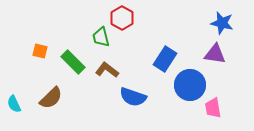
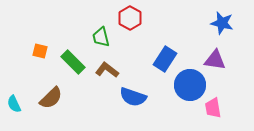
red hexagon: moved 8 px right
purple triangle: moved 6 px down
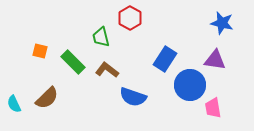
brown semicircle: moved 4 px left
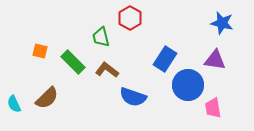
blue circle: moved 2 px left
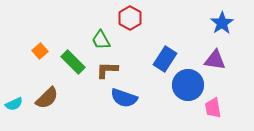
blue star: rotated 25 degrees clockwise
green trapezoid: moved 3 px down; rotated 15 degrees counterclockwise
orange square: rotated 35 degrees clockwise
brown L-shape: rotated 35 degrees counterclockwise
blue semicircle: moved 9 px left, 1 px down
cyan semicircle: rotated 90 degrees counterclockwise
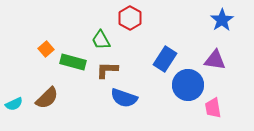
blue star: moved 3 px up
orange square: moved 6 px right, 2 px up
green rectangle: rotated 30 degrees counterclockwise
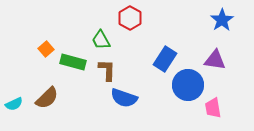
brown L-shape: rotated 90 degrees clockwise
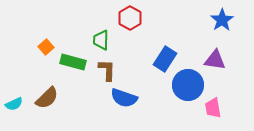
green trapezoid: rotated 30 degrees clockwise
orange square: moved 2 px up
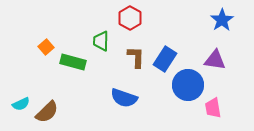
green trapezoid: moved 1 px down
brown L-shape: moved 29 px right, 13 px up
brown semicircle: moved 14 px down
cyan semicircle: moved 7 px right
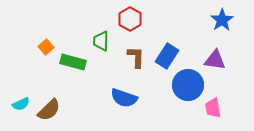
red hexagon: moved 1 px down
blue rectangle: moved 2 px right, 3 px up
brown semicircle: moved 2 px right, 2 px up
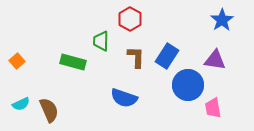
orange square: moved 29 px left, 14 px down
brown semicircle: rotated 70 degrees counterclockwise
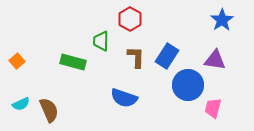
pink trapezoid: rotated 25 degrees clockwise
